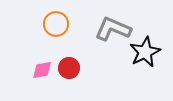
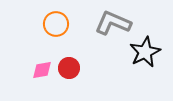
gray L-shape: moved 6 px up
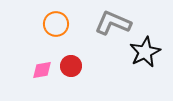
red circle: moved 2 px right, 2 px up
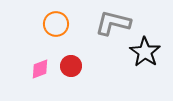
gray L-shape: rotated 9 degrees counterclockwise
black star: rotated 12 degrees counterclockwise
pink diamond: moved 2 px left, 1 px up; rotated 10 degrees counterclockwise
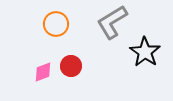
gray L-shape: moved 1 px left, 1 px up; rotated 45 degrees counterclockwise
pink diamond: moved 3 px right, 3 px down
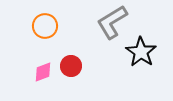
orange circle: moved 11 px left, 2 px down
black star: moved 4 px left
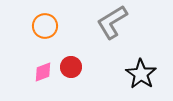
black star: moved 22 px down
red circle: moved 1 px down
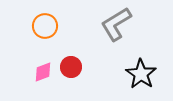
gray L-shape: moved 4 px right, 2 px down
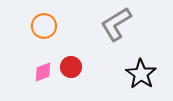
orange circle: moved 1 px left
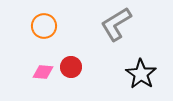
pink diamond: rotated 25 degrees clockwise
